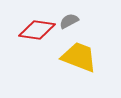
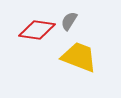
gray semicircle: rotated 30 degrees counterclockwise
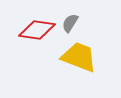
gray semicircle: moved 1 px right, 2 px down
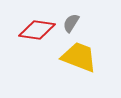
gray semicircle: moved 1 px right
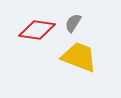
gray semicircle: moved 2 px right
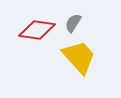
yellow trapezoid: rotated 27 degrees clockwise
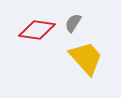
yellow trapezoid: moved 7 px right, 1 px down
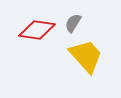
yellow trapezoid: moved 2 px up
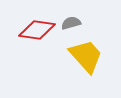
gray semicircle: moved 2 px left; rotated 42 degrees clockwise
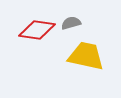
yellow trapezoid: rotated 36 degrees counterclockwise
